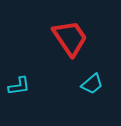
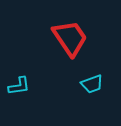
cyan trapezoid: rotated 20 degrees clockwise
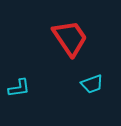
cyan L-shape: moved 2 px down
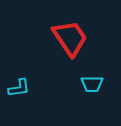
cyan trapezoid: rotated 20 degrees clockwise
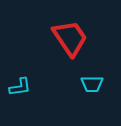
cyan L-shape: moved 1 px right, 1 px up
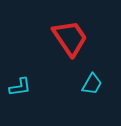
cyan trapezoid: rotated 60 degrees counterclockwise
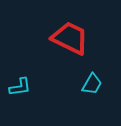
red trapezoid: rotated 30 degrees counterclockwise
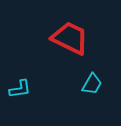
cyan L-shape: moved 2 px down
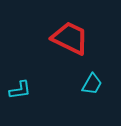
cyan L-shape: moved 1 px down
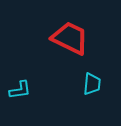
cyan trapezoid: rotated 25 degrees counterclockwise
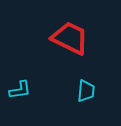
cyan trapezoid: moved 6 px left, 7 px down
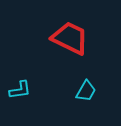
cyan trapezoid: rotated 25 degrees clockwise
